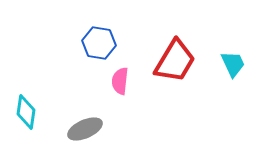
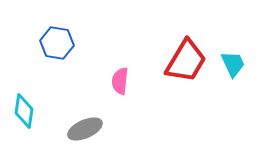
blue hexagon: moved 42 px left
red trapezoid: moved 11 px right
cyan diamond: moved 2 px left, 1 px up
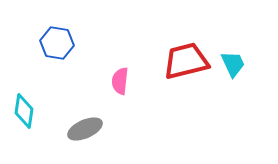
red trapezoid: rotated 135 degrees counterclockwise
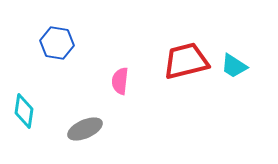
cyan trapezoid: moved 1 px right, 2 px down; rotated 148 degrees clockwise
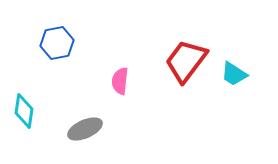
blue hexagon: rotated 20 degrees counterclockwise
red trapezoid: rotated 39 degrees counterclockwise
cyan trapezoid: moved 8 px down
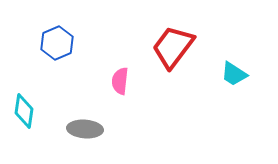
blue hexagon: rotated 12 degrees counterclockwise
red trapezoid: moved 13 px left, 14 px up
gray ellipse: rotated 28 degrees clockwise
